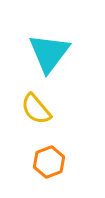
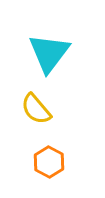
orange hexagon: rotated 12 degrees counterclockwise
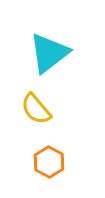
cyan triangle: rotated 15 degrees clockwise
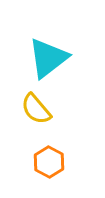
cyan triangle: moved 1 px left, 5 px down
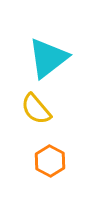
orange hexagon: moved 1 px right, 1 px up
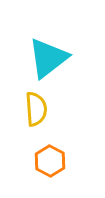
yellow semicircle: rotated 144 degrees counterclockwise
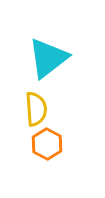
orange hexagon: moved 3 px left, 17 px up
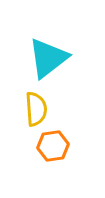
orange hexagon: moved 6 px right, 2 px down; rotated 24 degrees clockwise
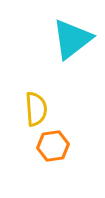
cyan triangle: moved 24 px right, 19 px up
